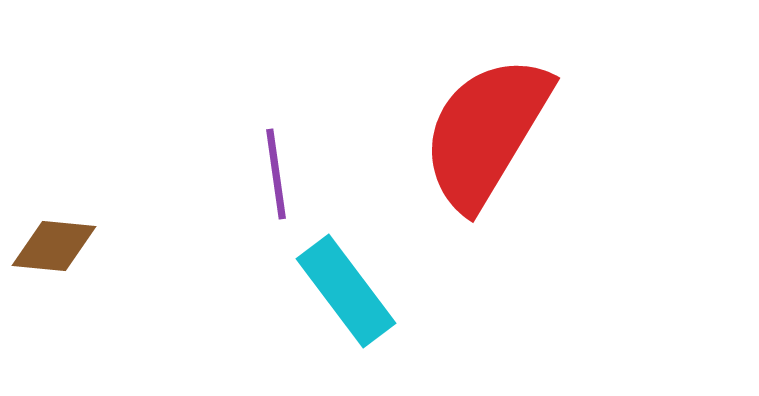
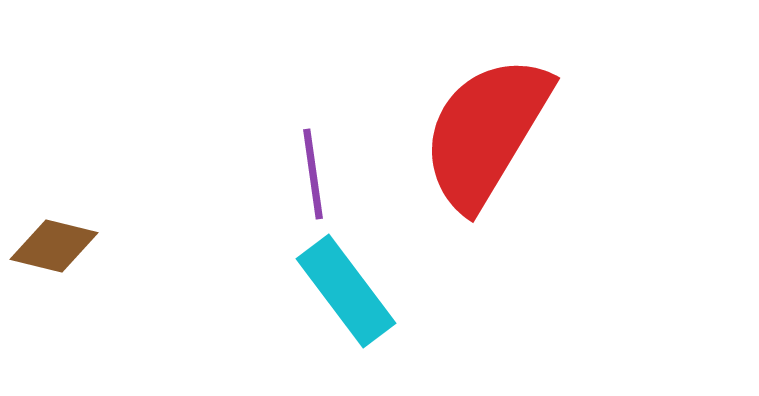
purple line: moved 37 px right
brown diamond: rotated 8 degrees clockwise
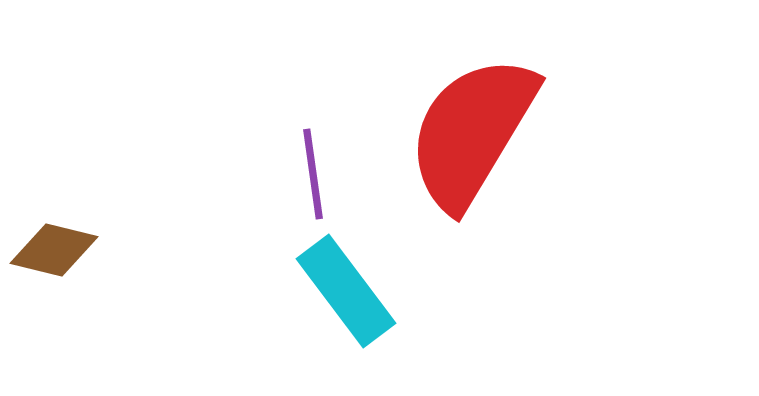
red semicircle: moved 14 px left
brown diamond: moved 4 px down
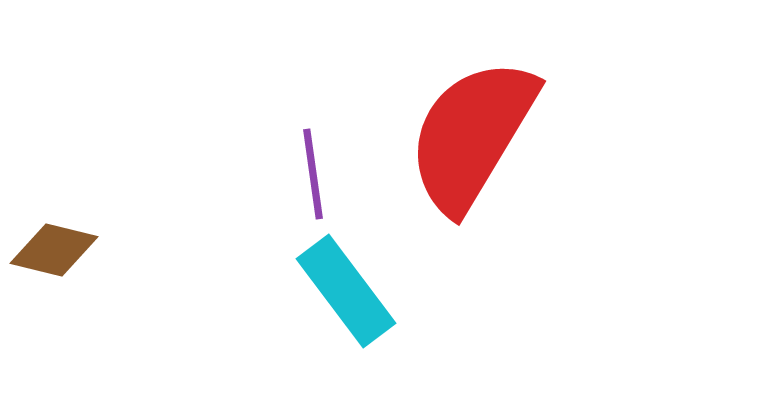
red semicircle: moved 3 px down
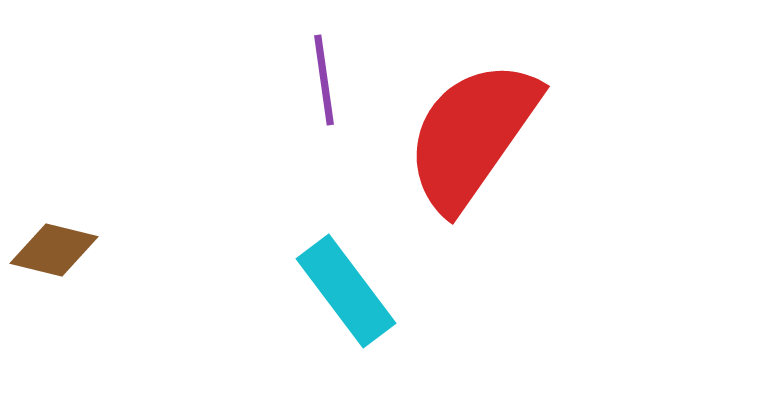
red semicircle: rotated 4 degrees clockwise
purple line: moved 11 px right, 94 px up
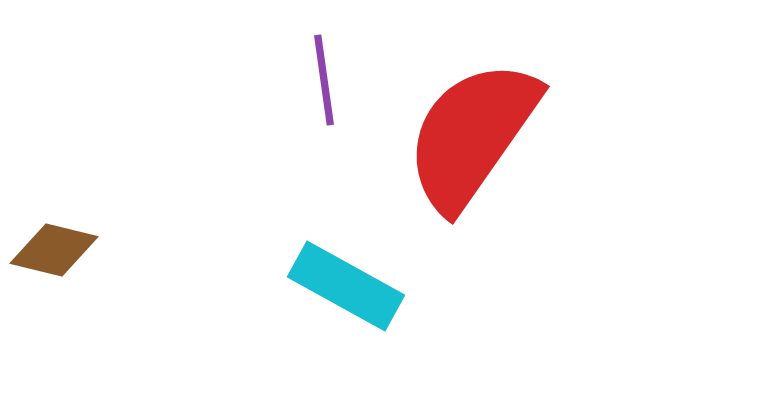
cyan rectangle: moved 5 px up; rotated 24 degrees counterclockwise
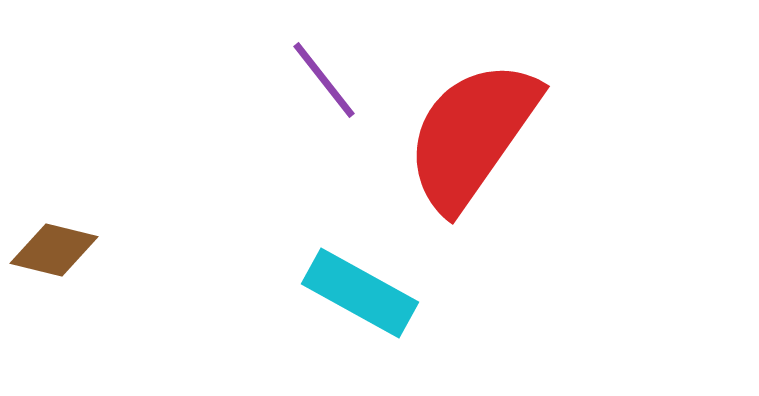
purple line: rotated 30 degrees counterclockwise
cyan rectangle: moved 14 px right, 7 px down
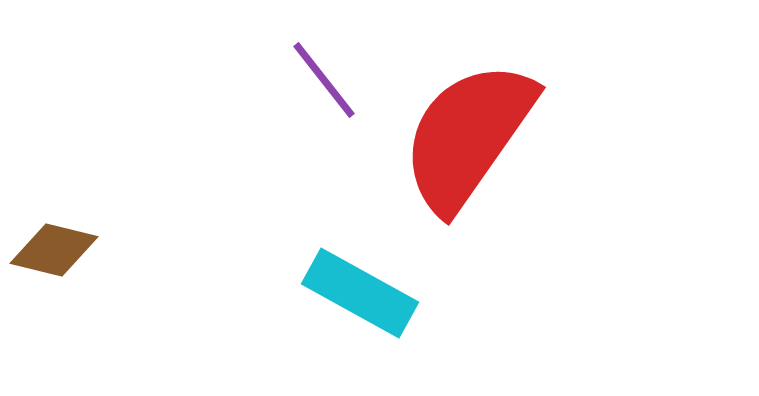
red semicircle: moved 4 px left, 1 px down
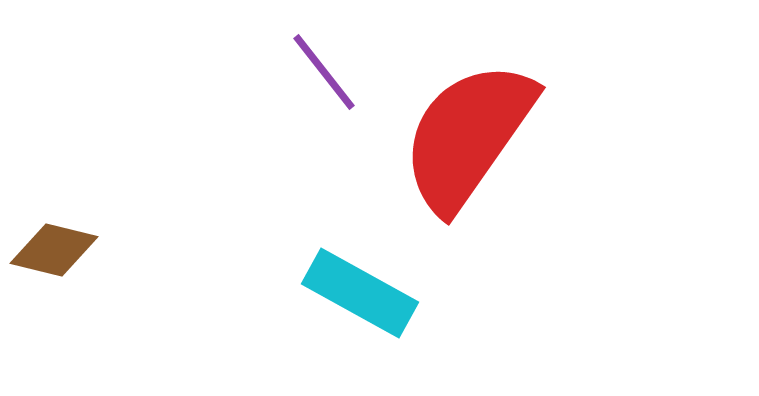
purple line: moved 8 px up
